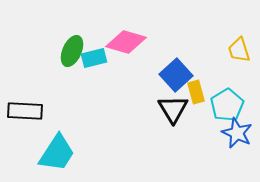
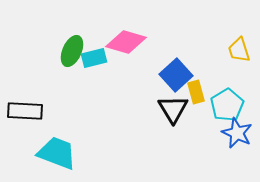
cyan trapezoid: rotated 102 degrees counterclockwise
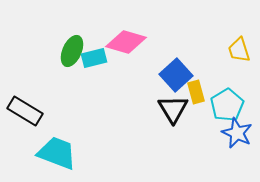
black rectangle: rotated 28 degrees clockwise
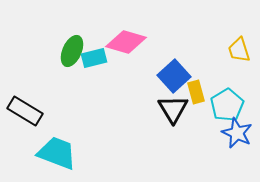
blue square: moved 2 px left, 1 px down
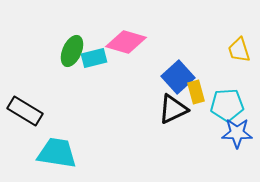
blue square: moved 4 px right, 1 px down
cyan pentagon: rotated 28 degrees clockwise
black triangle: rotated 36 degrees clockwise
blue star: rotated 24 degrees counterclockwise
cyan trapezoid: rotated 12 degrees counterclockwise
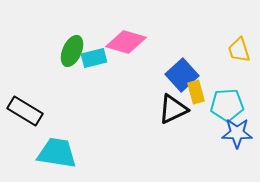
blue square: moved 4 px right, 2 px up
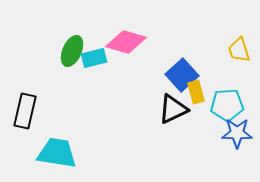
black rectangle: rotated 72 degrees clockwise
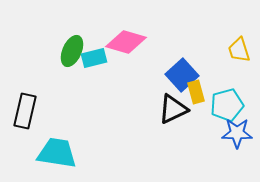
cyan pentagon: rotated 12 degrees counterclockwise
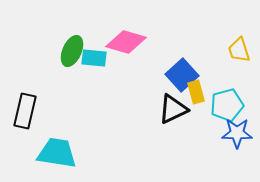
cyan rectangle: rotated 20 degrees clockwise
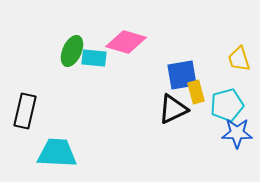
yellow trapezoid: moved 9 px down
blue square: rotated 32 degrees clockwise
cyan trapezoid: rotated 6 degrees counterclockwise
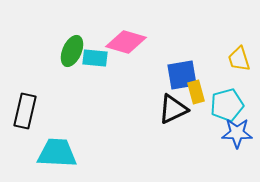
cyan rectangle: moved 1 px right
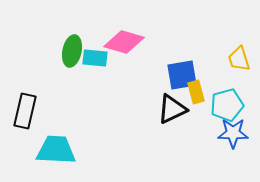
pink diamond: moved 2 px left
green ellipse: rotated 12 degrees counterclockwise
black triangle: moved 1 px left
blue star: moved 4 px left
cyan trapezoid: moved 1 px left, 3 px up
